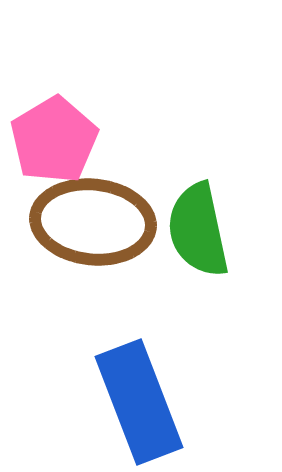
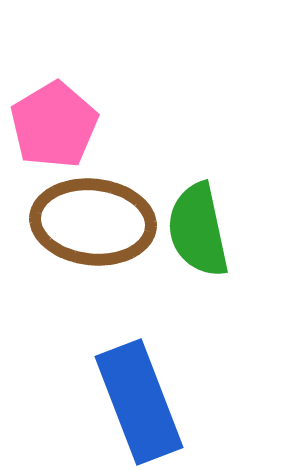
pink pentagon: moved 15 px up
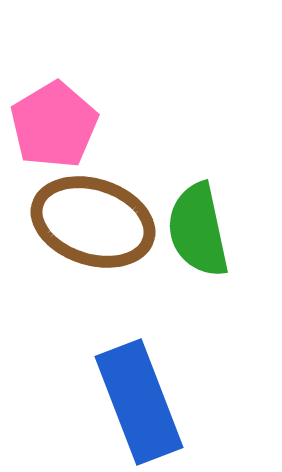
brown ellipse: rotated 12 degrees clockwise
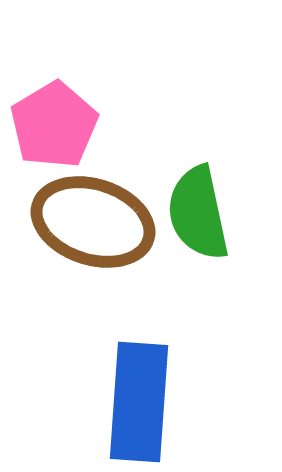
green semicircle: moved 17 px up
blue rectangle: rotated 25 degrees clockwise
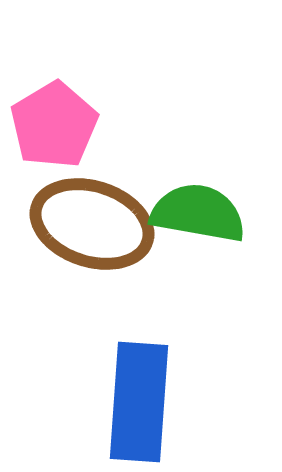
green semicircle: rotated 112 degrees clockwise
brown ellipse: moved 1 px left, 2 px down
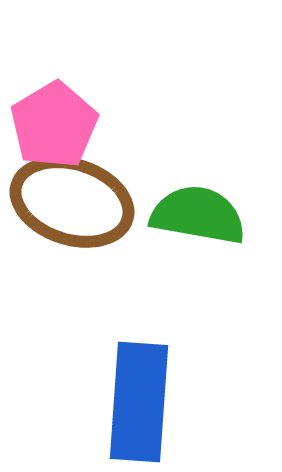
green semicircle: moved 2 px down
brown ellipse: moved 20 px left, 22 px up
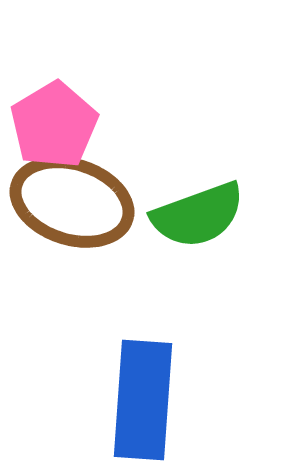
green semicircle: rotated 150 degrees clockwise
blue rectangle: moved 4 px right, 2 px up
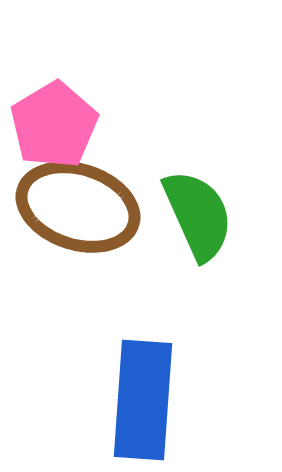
brown ellipse: moved 6 px right, 5 px down
green semicircle: rotated 94 degrees counterclockwise
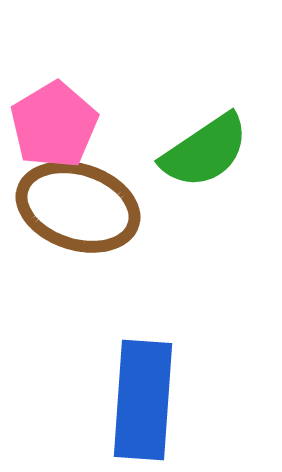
green semicircle: moved 7 px right, 64 px up; rotated 80 degrees clockwise
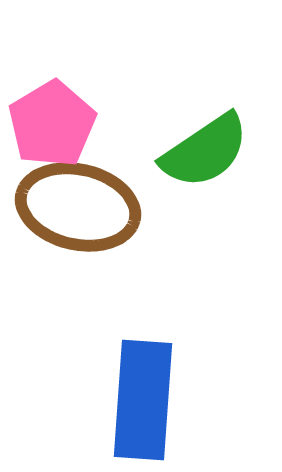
pink pentagon: moved 2 px left, 1 px up
brown ellipse: rotated 5 degrees counterclockwise
